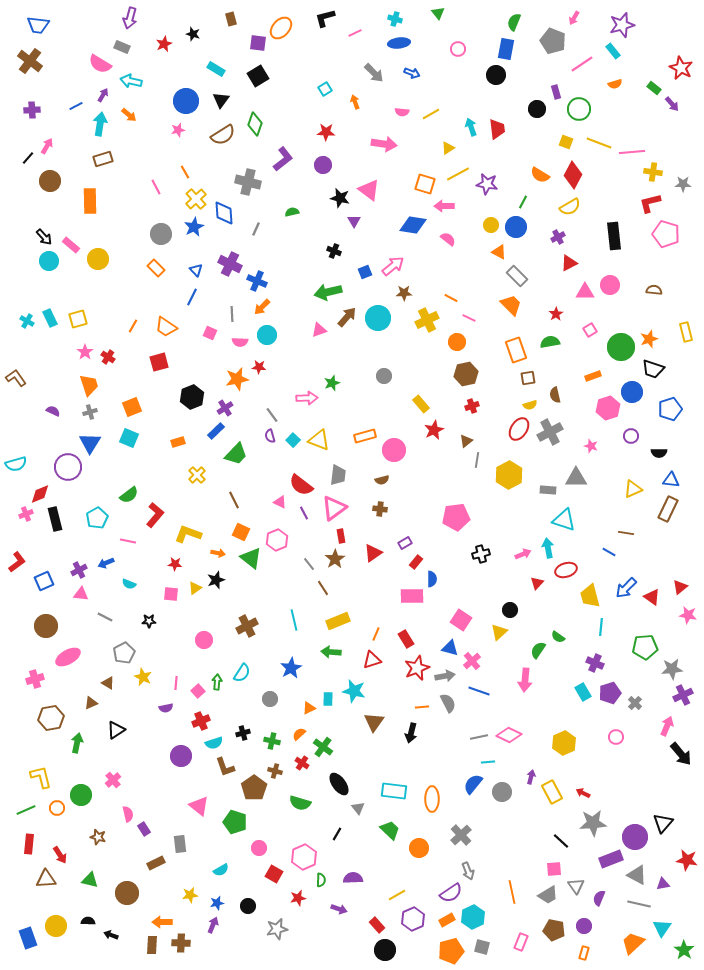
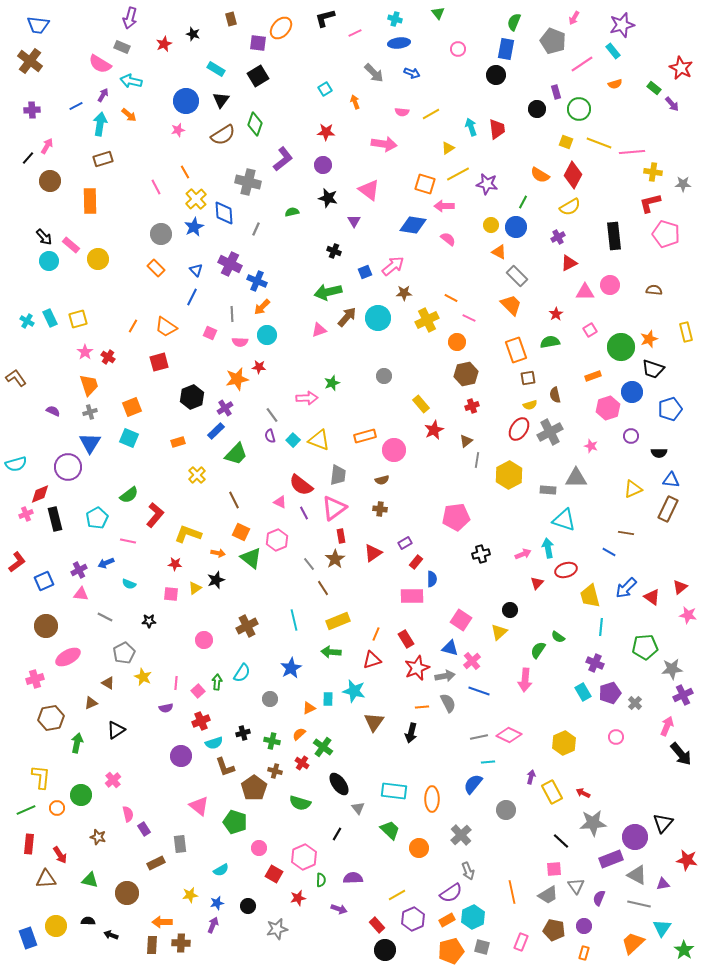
black star at (340, 198): moved 12 px left
yellow L-shape at (41, 777): rotated 20 degrees clockwise
gray circle at (502, 792): moved 4 px right, 18 px down
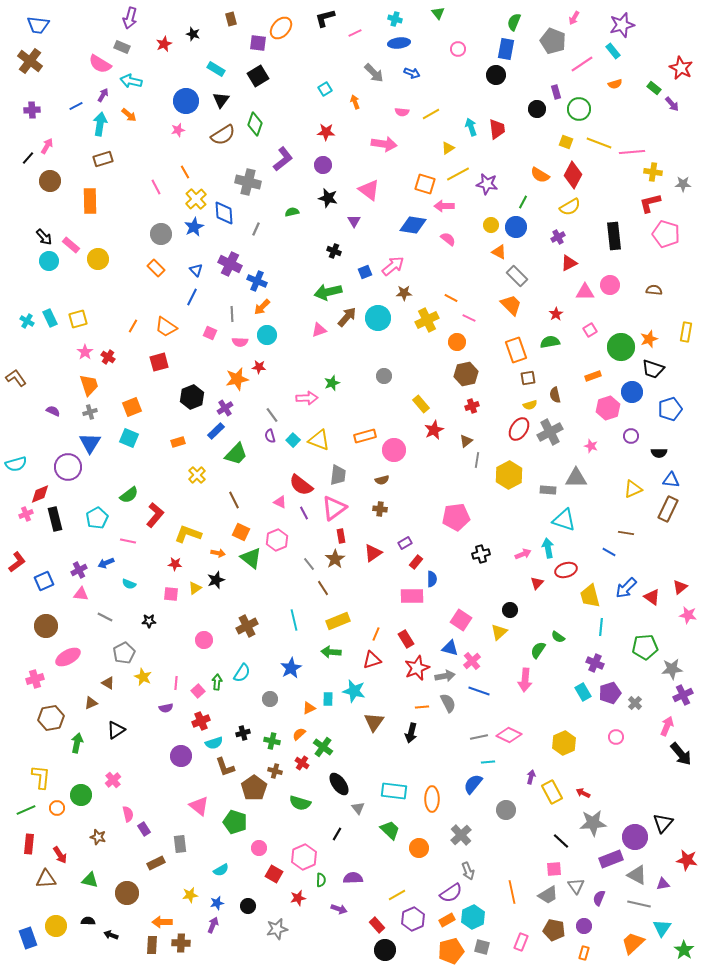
yellow rectangle at (686, 332): rotated 24 degrees clockwise
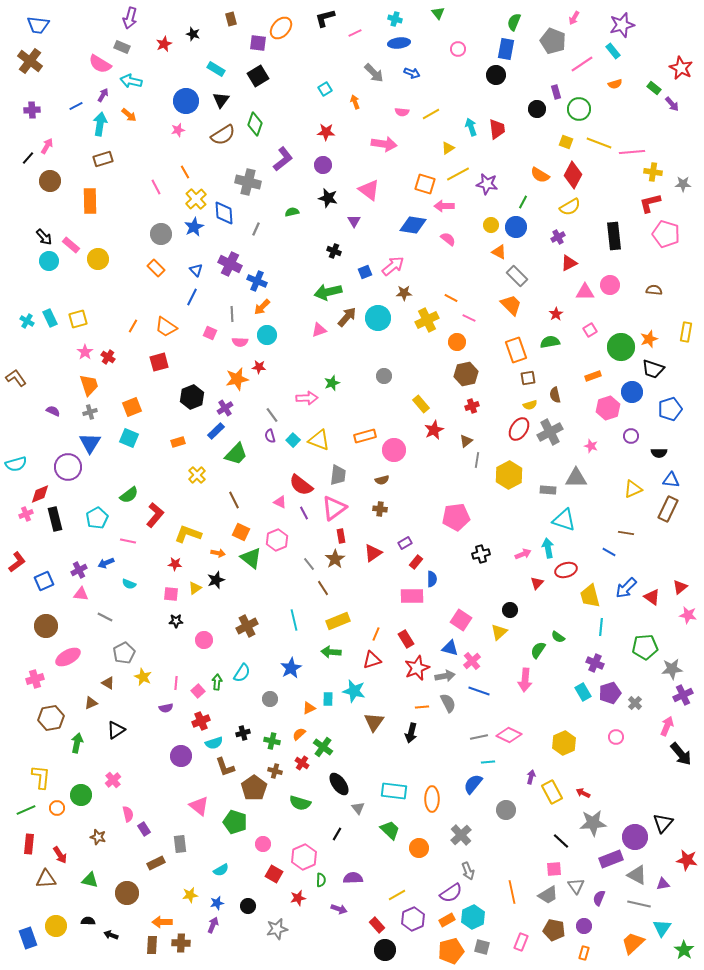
black star at (149, 621): moved 27 px right
pink circle at (259, 848): moved 4 px right, 4 px up
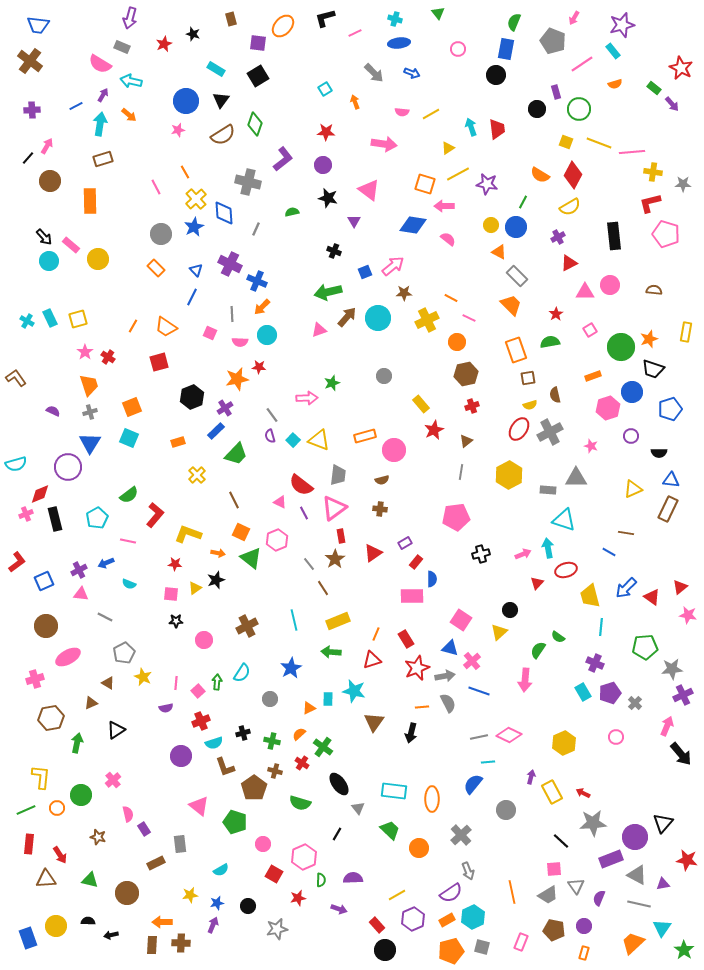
orange ellipse at (281, 28): moved 2 px right, 2 px up
gray line at (477, 460): moved 16 px left, 12 px down
black arrow at (111, 935): rotated 32 degrees counterclockwise
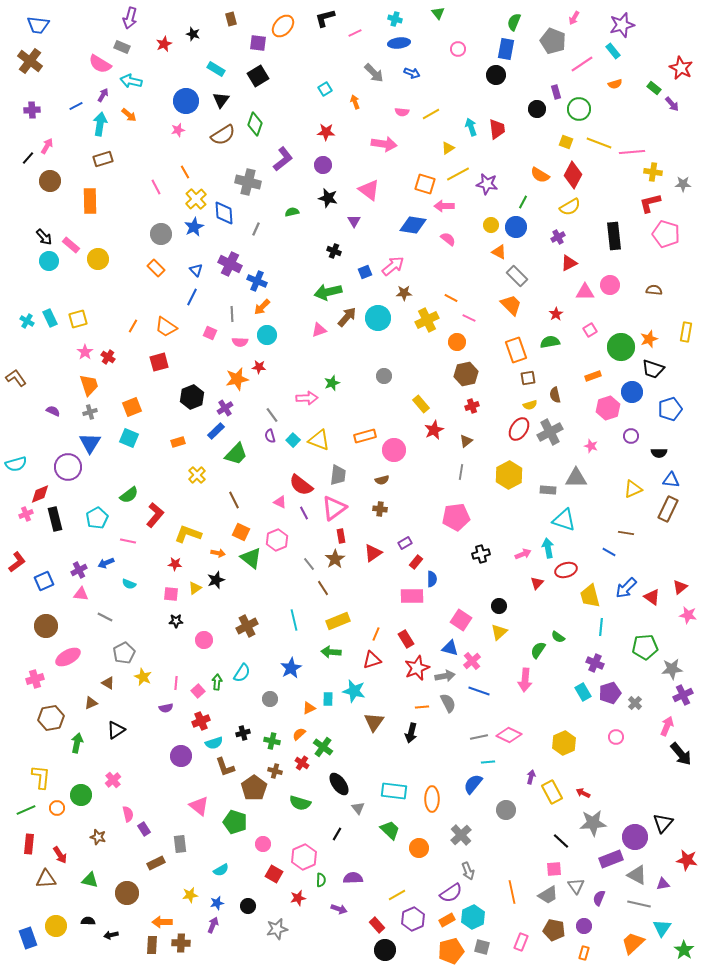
black circle at (510, 610): moved 11 px left, 4 px up
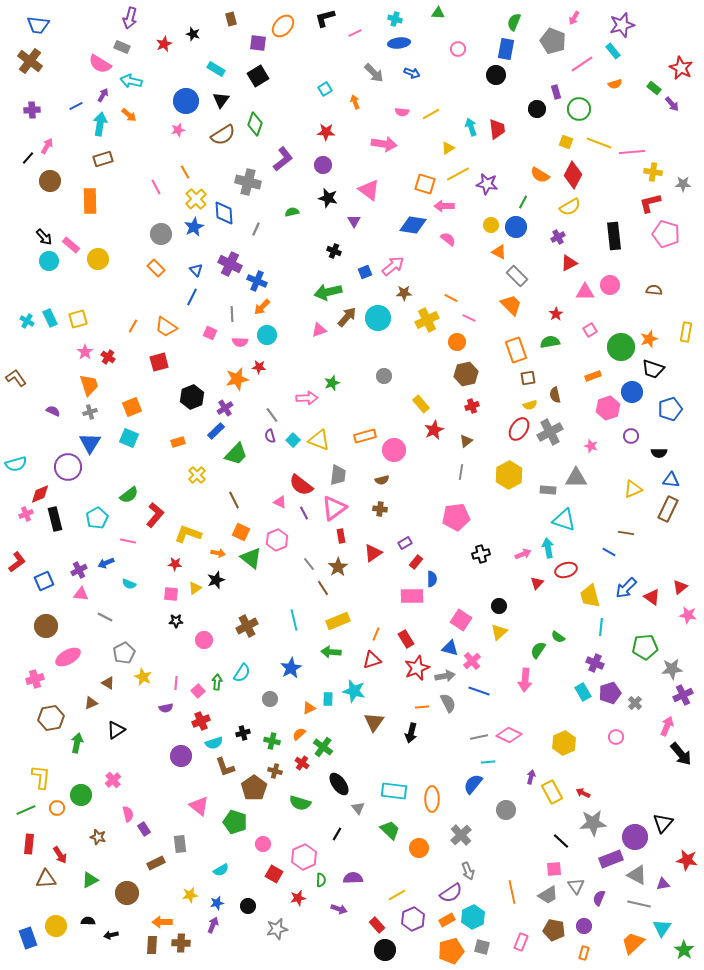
green triangle at (438, 13): rotated 48 degrees counterclockwise
brown star at (335, 559): moved 3 px right, 8 px down
green triangle at (90, 880): rotated 42 degrees counterclockwise
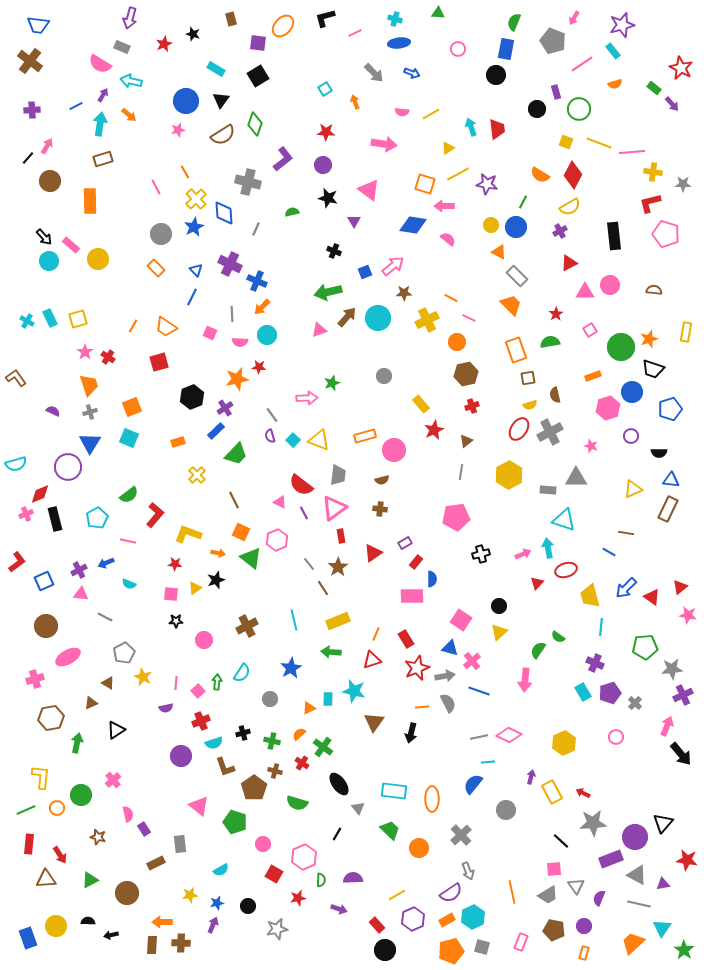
purple cross at (558, 237): moved 2 px right, 6 px up
green semicircle at (300, 803): moved 3 px left
